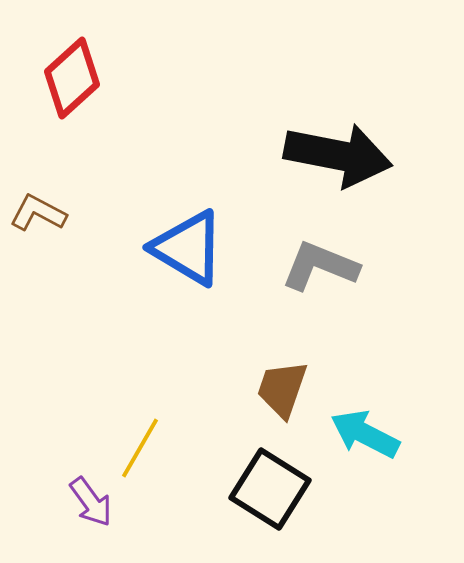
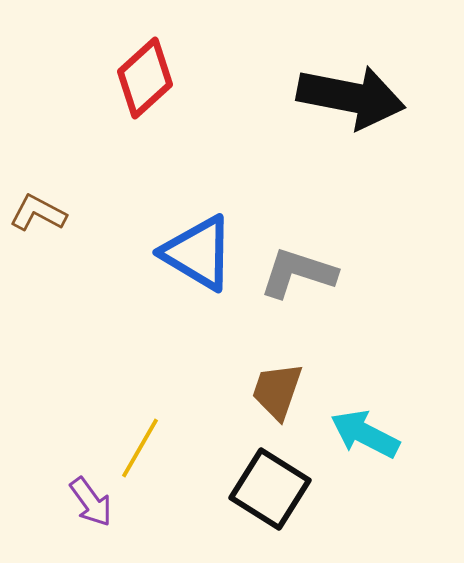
red diamond: moved 73 px right
black arrow: moved 13 px right, 58 px up
blue triangle: moved 10 px right, 5 px down
gray L-shape: moved 22 px left, 7 px down; rotated 4 degrees counterclockwise
brown trapezoid: moved 5 px left, 2 px down
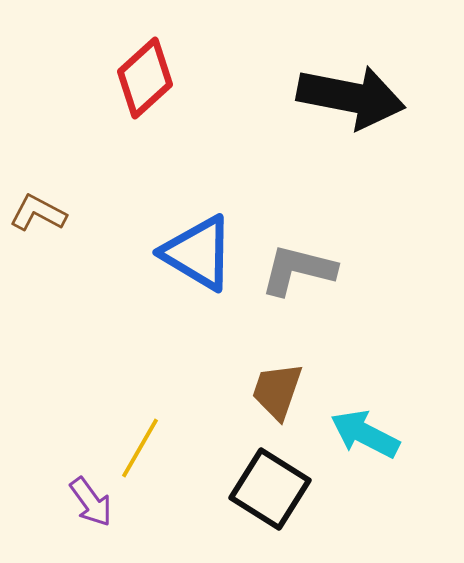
gray L-shape: moved 3 px up; rotated 4 degrees counterclockwise
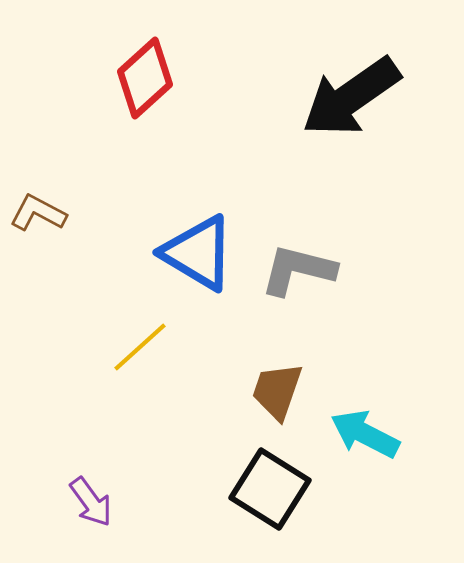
black arrow: rotated 134 degrees clockwise
yellow line: moved 101 px up; rotated 18 degrees clockwise
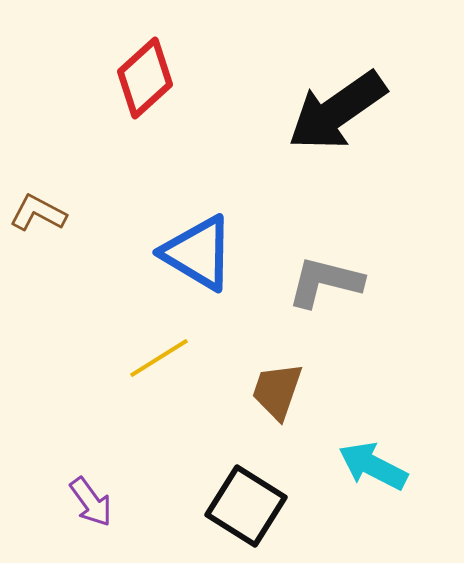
black arrow: moved 14 px left, 14 px down
gray L-shape: moved 27 px right, 12 px down
yellow line: moved 19 px right, 11 px down; rotated 10 degrees clockwise
cyan arrow: moved 8 px right, 32 px down
black square: moved 24 px left, 17 px down
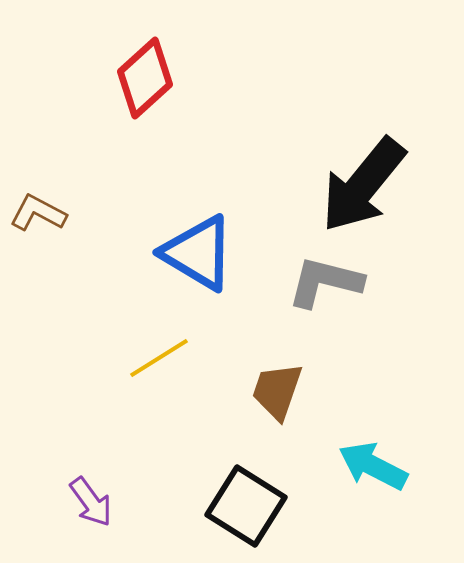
black arrow: moved 26 px right, 74 px down; rotated 16 degrees counterclockwise
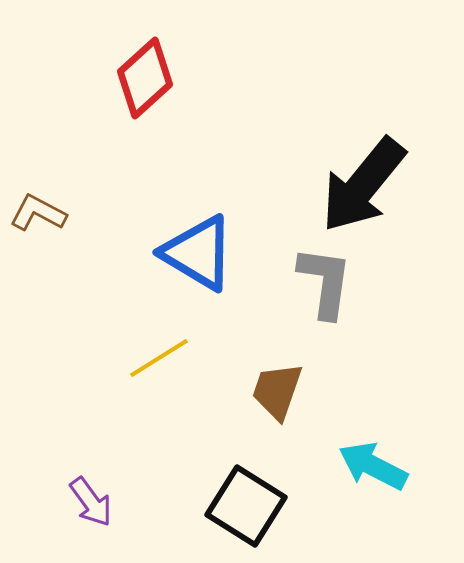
gray L-shape: rotated 84 degrees clockwise
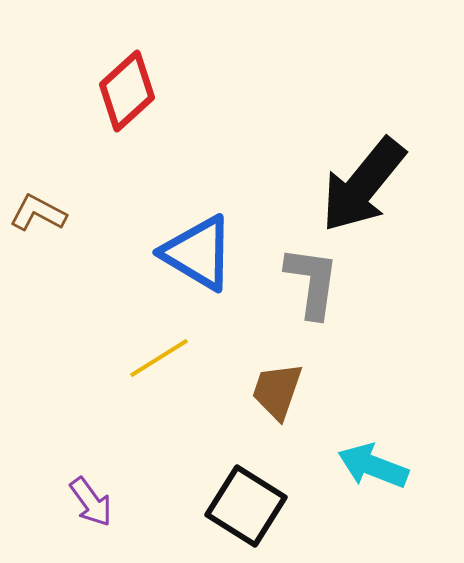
red diamond: moved 18 px left, 13 px down
gray L-shape: moved 13 px left
cyan arrow: rotated 6 degrees counterclockwise
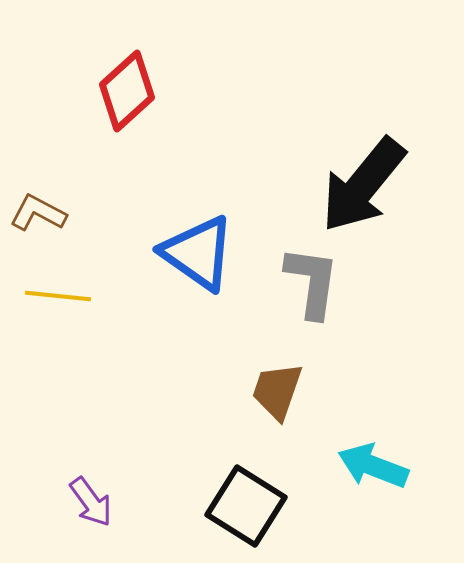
blue triangle: rotated 4 degrees clockwise
yellow line: moved 101 px left, 62 px up; rotated 38 degrees clockwise
